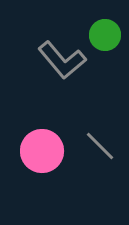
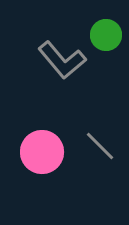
green circle: moved 1 px right
pink circle: moved 1 px down
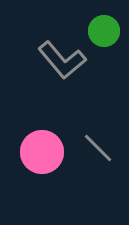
green circle: moved 2 px left, 4 px up
gray line: moved 2 px left, 2 px down
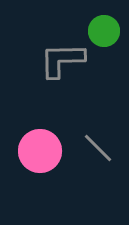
gray L-shape: rotated 129 degrees clockwise
pink circle: moved 2 px left, 1 px up
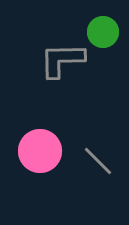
green circle: moved 1 px left, 1 px down
gray line: moved 13 px down
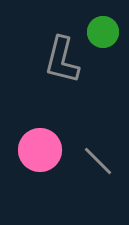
gray L-shape: rotated 75 degrees counterclockwise
pink circle: moved 1 px up
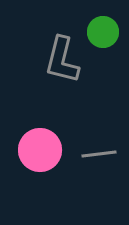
gray line: moved 1 px right, 7 px up; rotated 52 degrees counterclockwise
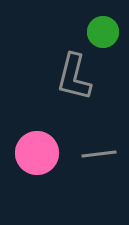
gray L-shape: moved 12 px right, 17 px down
pink circle: moved 3 px left, 3 px down
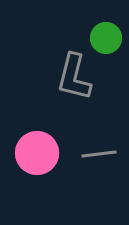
green circle: moved 3 px right, 6 px down
